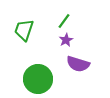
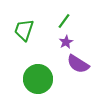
purple star: moved 2 px down
purple semicircle: rotated 15 degrees clockwise
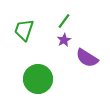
purple star: moved 2 px left, 2 px up
purple semicircle: moved 9 px right, 6 px up
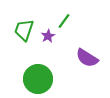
purple star: moved 16 px left, 4 px up
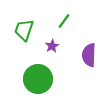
purple star: moved 4 px right, 10 px down
purple semicircle: moved 2 px right, 3 px up; rotated 60 degrees clockwise
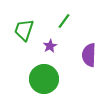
purple star: moved 2 px left
green circle: moved 6 px right
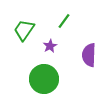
green trapezoid: rotated 15 degrees clockwise
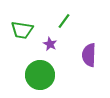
green trapezoid: moved 2 px left; rotated 115 degrees counterclockwise
purple star: moved 2 px up; rotated 16 degrees counterclockwise
green circle: moved 4 px left, 4 px up
